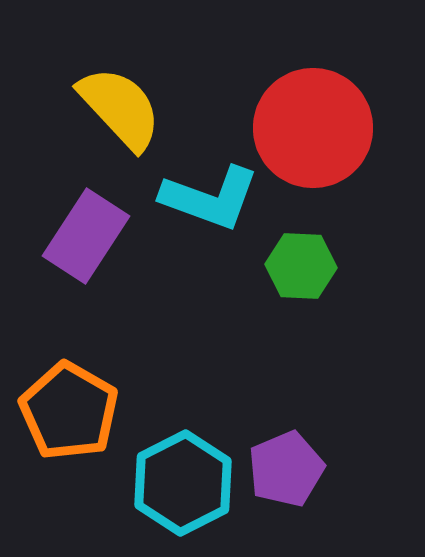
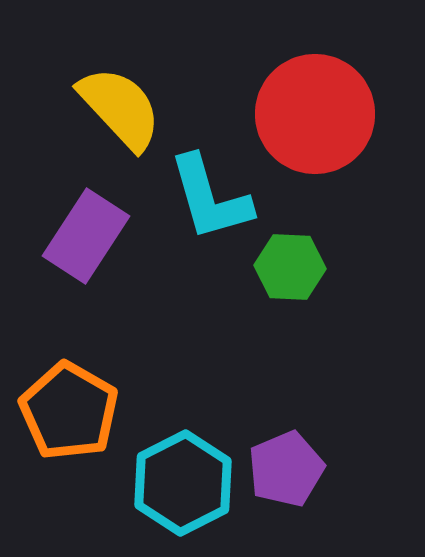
red circle: moved 2 px right, 14 px up
cyan L-shape: rotated 54 degrees clockwise
green hexagon: moved 11 px left, 1 px down
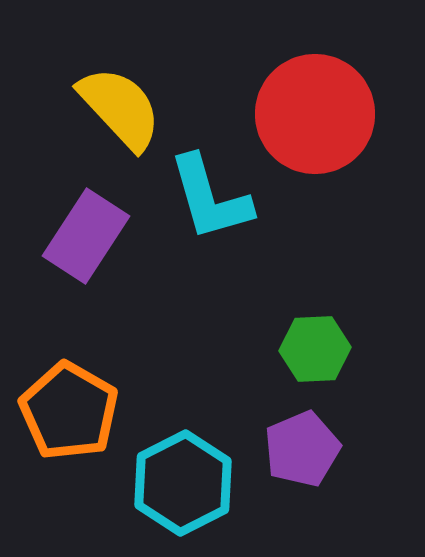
green hexagon: moved 25 px right, 82 px down; rotated 6 degrees counterclockwise
purple pentagon: moved 16 px right, 20 px up
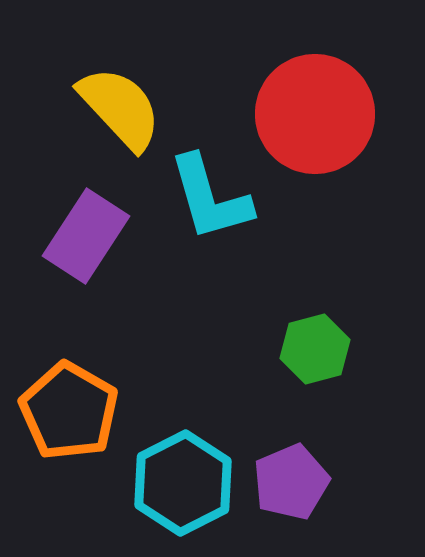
green hexagon: rotated 12 degrees counterclockwise
purple pentagon: moved 11 px left, 33 px down
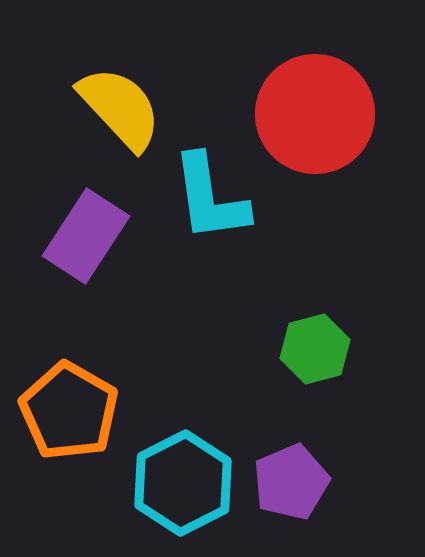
cyan L-shape: rotated 8 degrees clockwise
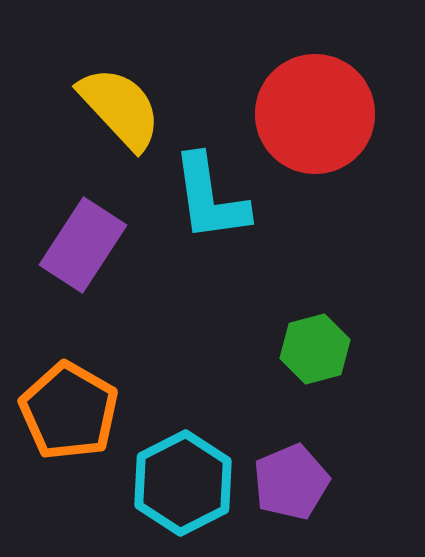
purple rectangle: moved 3 px left, 9 px down
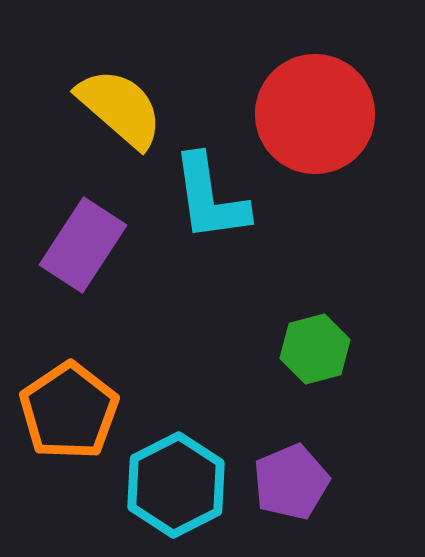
yellow semicircle: rotated 6 degrees counterclockwise
orange pentagon: rotated 8 degrees clockwise
cyan hexagon: moved 7 px left, 2 px down
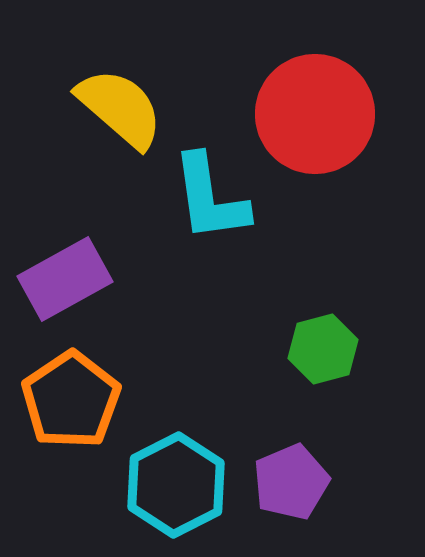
purple rectangle: moved 18 px left, 34 px down; rotated 28 degrees clockwise
green hexagon: moved 8 px right
orange pentagon: moved 2 px right, 11 px up
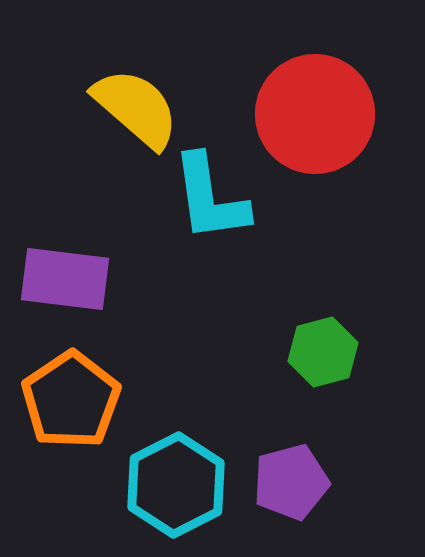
yellow semicircle: moved 16 px right
purple rectangle: rotated 36 degrees clockwise
green hexagon: moved 3 px down
purple pentagon: rotated 8 degrees clockwise
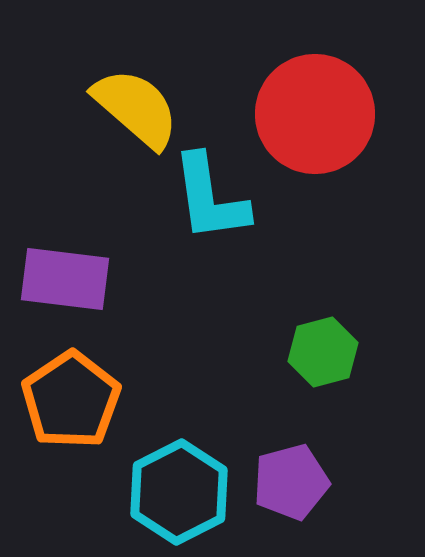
cyan hexagon: moved 3 px right, 7 px down
